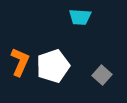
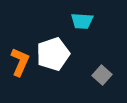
cyan trapezoid: moved 2 px right, 4 px down
white pentagon: moved 12 px up
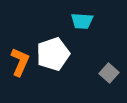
gray square: moved 7 px right, 2 px up
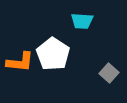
white pentagon: rotated 20 degrees counterclockwise
orange L-shape: rotated 72 degrees clockwise
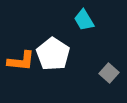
cyan trapezoid: moved 2 px right, 1 px up; rotated 55 degrees clockwise
orange L-shape: moved 1 px right, 1 px up
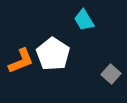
orange L-shape: rotated 28 degrees counterclockwise
gray square: moved 2 px right, 1 px down
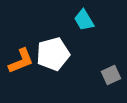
white pentagon: rotated 24 degrees clockwise
gray square: moved 1 px down; rotated 24 degrees clockwise
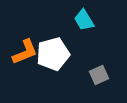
orange L-shape: moved 4 px right, 9 px up
gray square: moved 12 px left
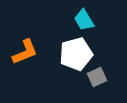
white pentagon: moved 23 px right
gray square: moved 2 px left, 2 px down
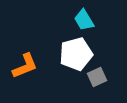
orange L-shape: moved 14 px down
